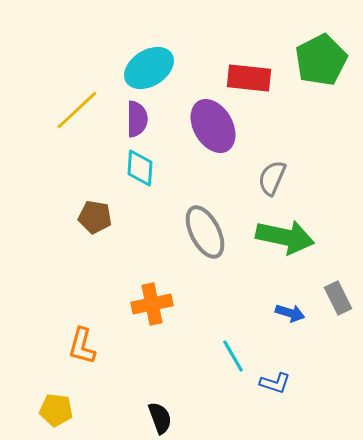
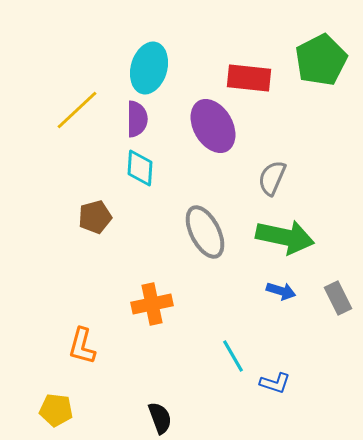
cyan ellipse: rotated 42 degrees counterclockwise
brown pentagon: rotated 24 degrees counterclockwise
blue arrow: moved 9 px left, 22 px up
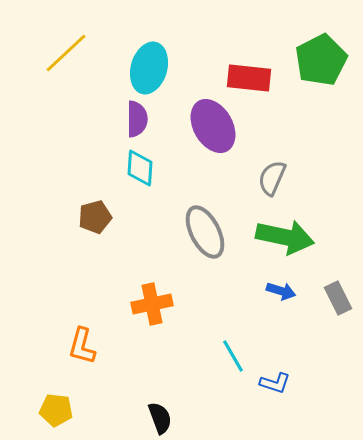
yellow line: moved 11 px left, 57 px up
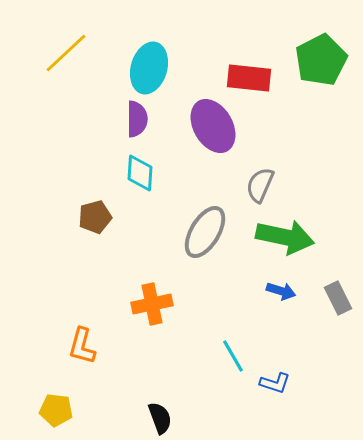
cyan diamond: moved 5 px down
gray semicircle: moved 12 px left, 7 px down
gray ellipse: rotated 58 degrees clockwise
